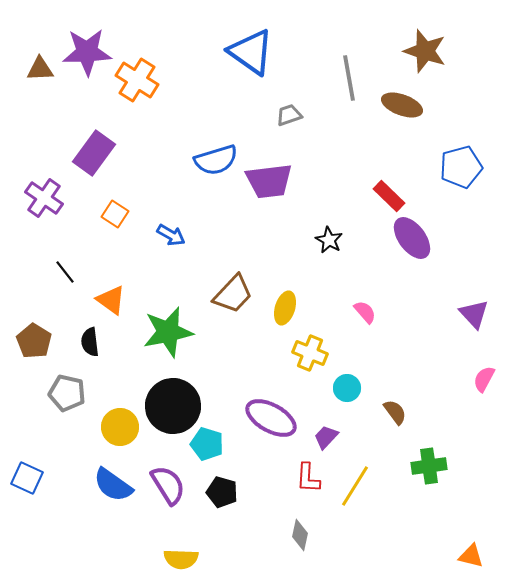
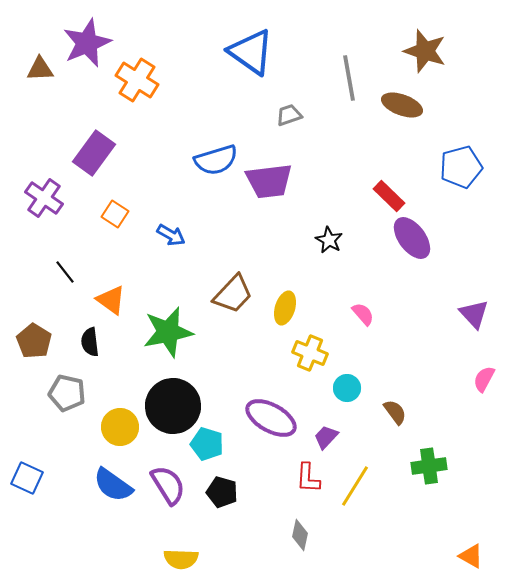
purple star at (87, 52): moved 9 px up; rotated 21 degrees counterclockwise
pink semicircle at (365, 312): moved 2 px left, 2 px down
orange triangle at (471, 556): rotated 16 degrees clockwise
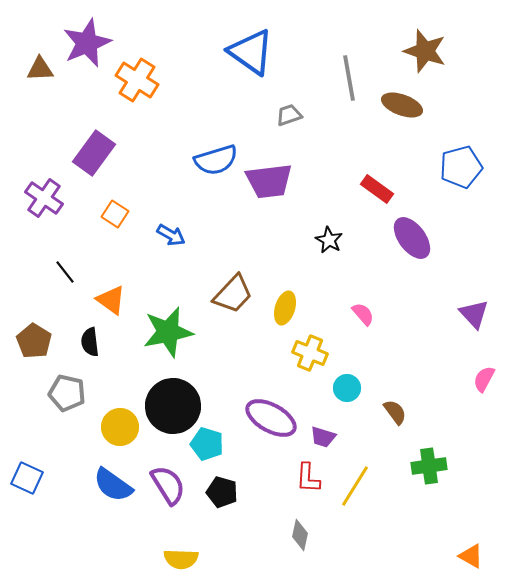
red rectangle at (389, 196): moved 12 px left, 7 px up; rotated 8 degrees counterclockwise
purple trapezoid at (326, 437): moved 3 px left; rotated 116 degrees counterclockwise
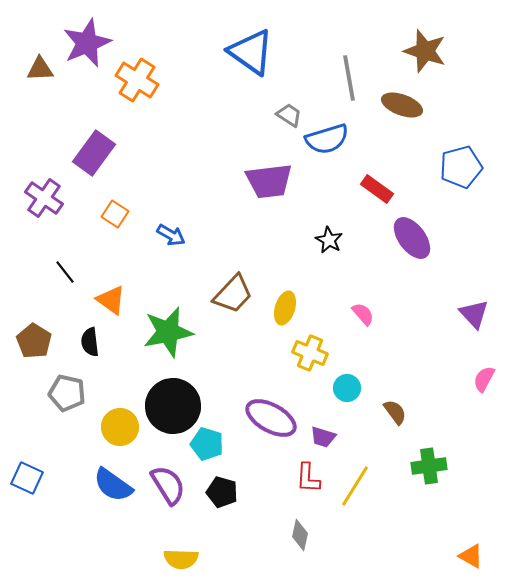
gray trapezoid at (289, 115): rotated 52 degrees clockwise
blue semicircle at (216, 160): moved 111 px right, 21 px up
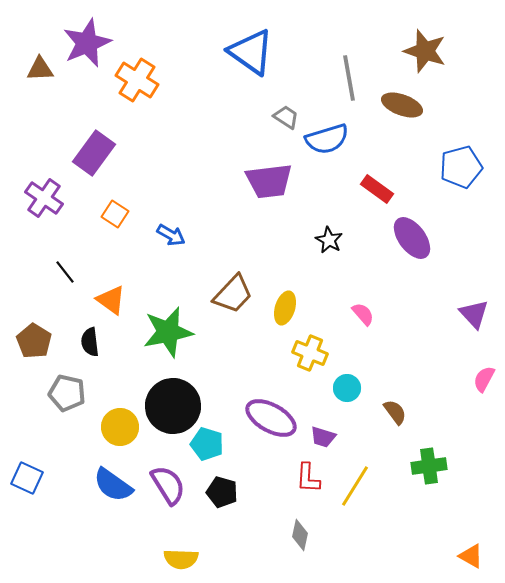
gray trapezoid at (289, 115): moved 3 px left, 2 px down
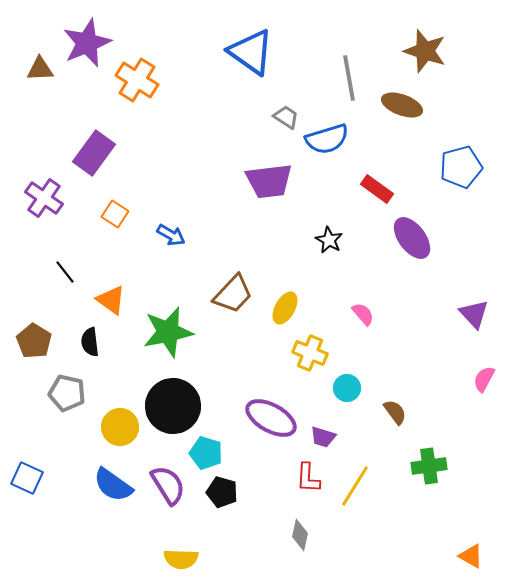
yellow ellipse at (285, 308): rotated 12 degrees clockwise
cyan pentagon at (207, 444): moved 1 px left, 9 px down
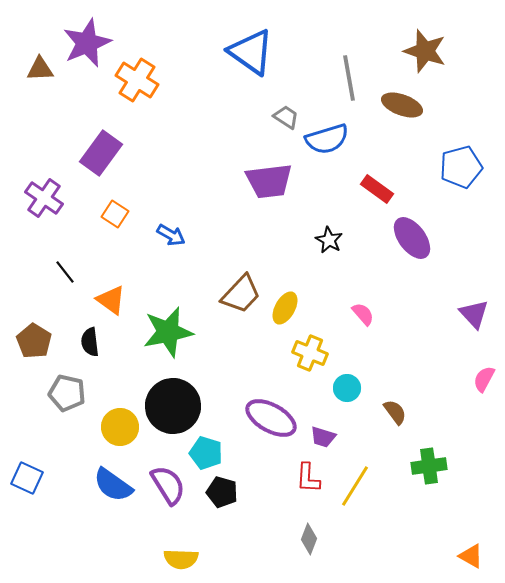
purple rectangle at (94, 153): moved 7 px right
brown trapezoid at (233, 294): moved 8 px right
gray diamond at (300, 535): moved 9 px right, 4 px down; rotated 8 degrees clockwise
